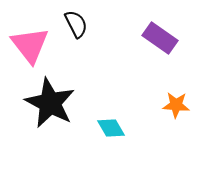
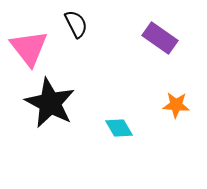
pink triangle: moved 1 px left, 3 px down
cyan diamond: moved 8 px right
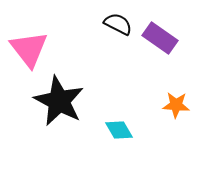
black semicircle: moved 42 px right; rotated 36 degrees counterclockwise
pink triangle: moved 1 px down
black star: moved 9 px right, 2 px up
cyan diamond: moved 2 px down
